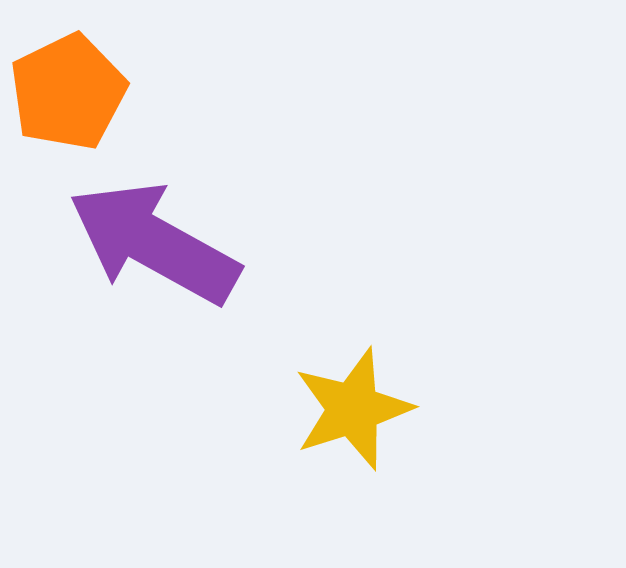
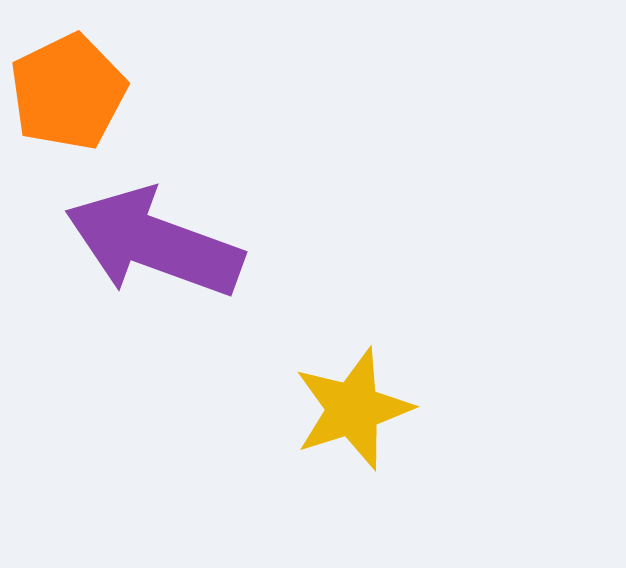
purple arrow: rotated 9 degrees counterclockwise
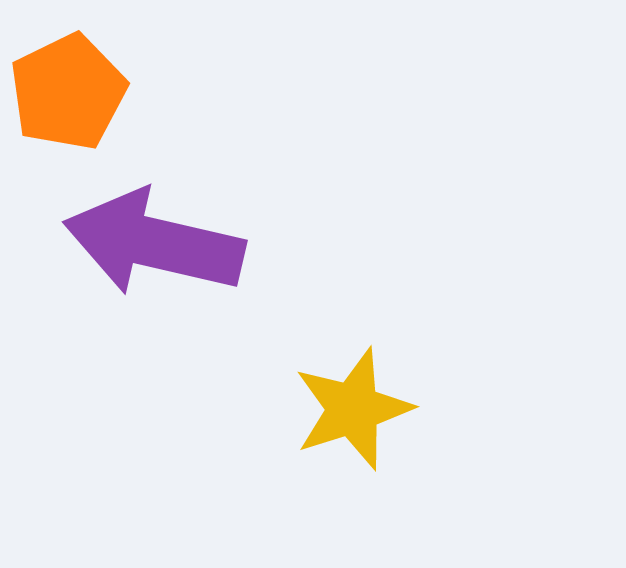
purple arrow: rotated 7 degrees counterclockwise
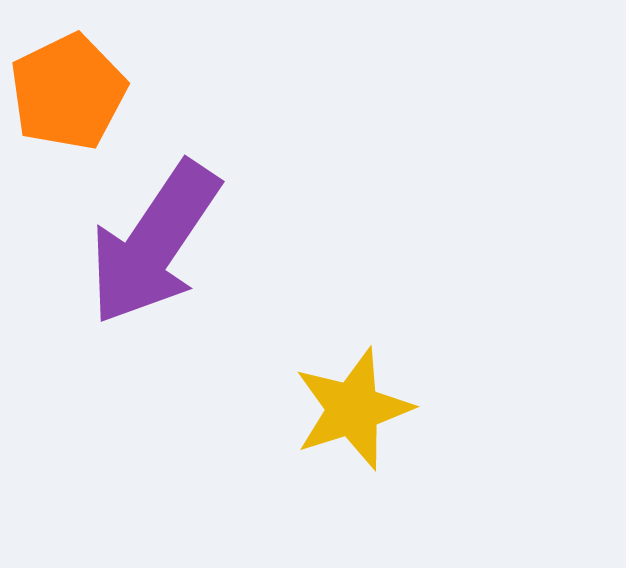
purple arrow: rotated 69 degrees counterclockwise
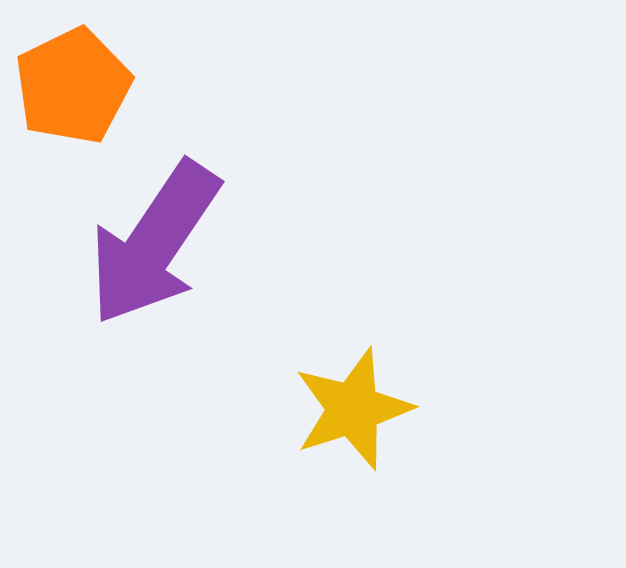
orange pentagon: moved 5 px right, 6 px up
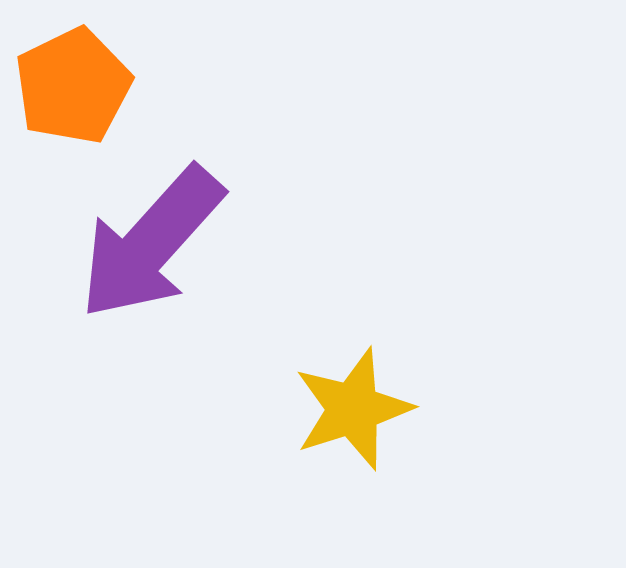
purple arrow: moved 3 px left; rotated 8 degrees clockwise
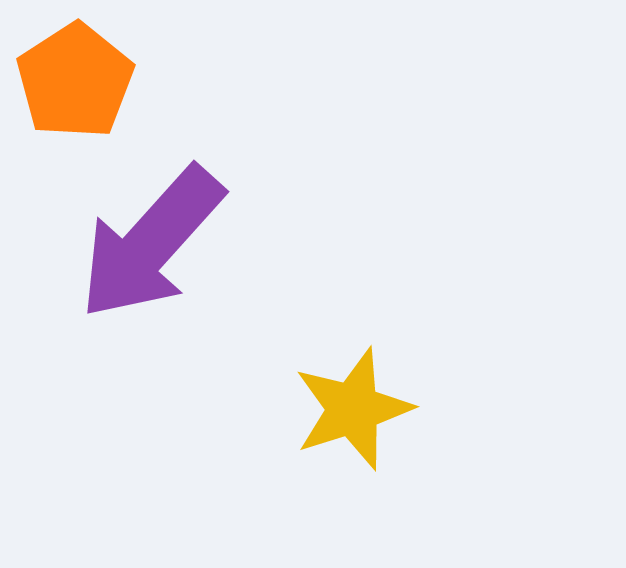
orange pentagon: moved 2 px right, 5 px up; rotated 7 degrees counterclockwise
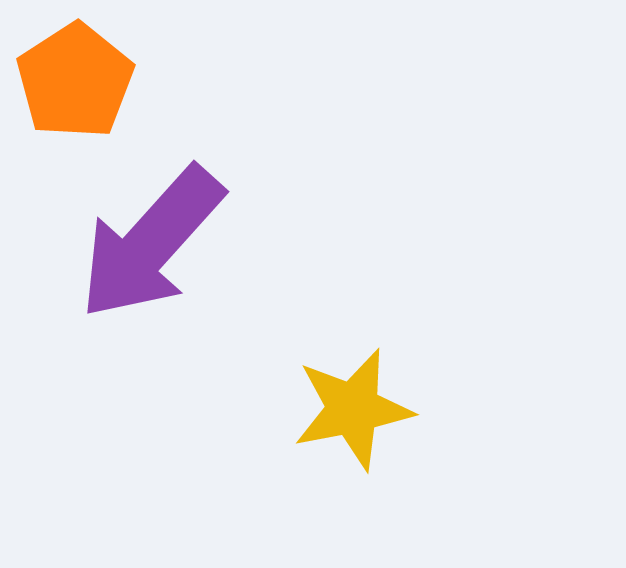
yellow star: rotated 7 degrees clockwise
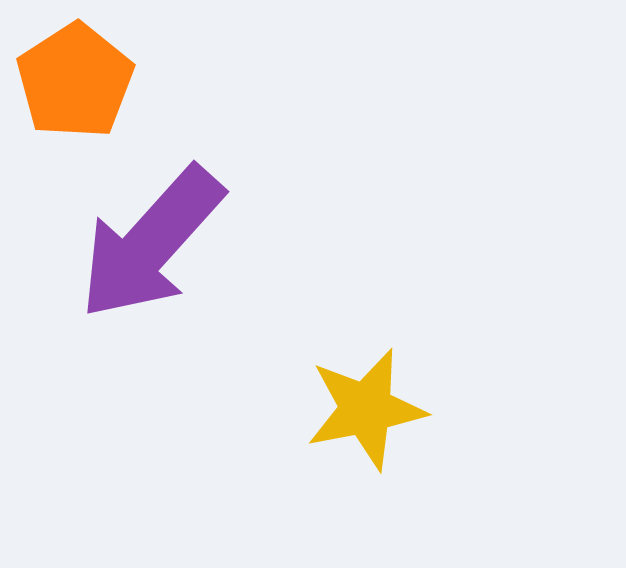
yellow star: moved 13 px right
